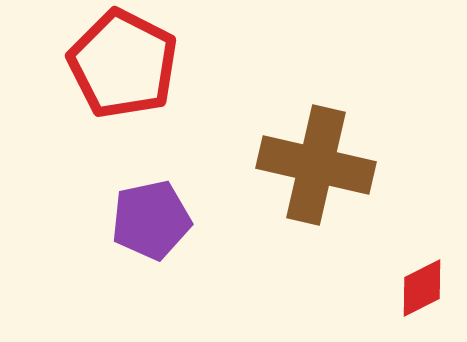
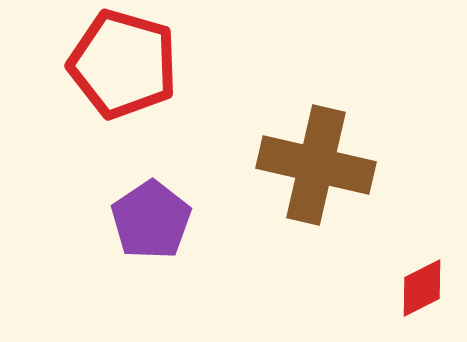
red pentagon: rotated 11 degrees counterclockwise
purple pentagon: rotated 22 degrees counterclockwise
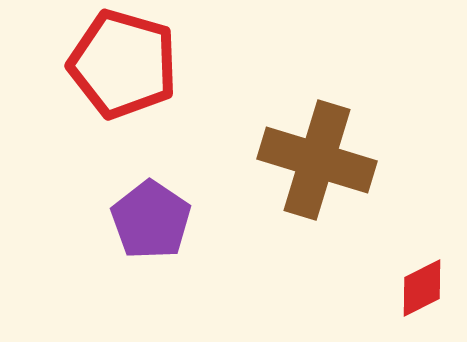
brown cross: moved 1 px right, 5 px up; rotated 4 degrees clockwise
purple pentagon: rotated 4 degrees counterclockwise
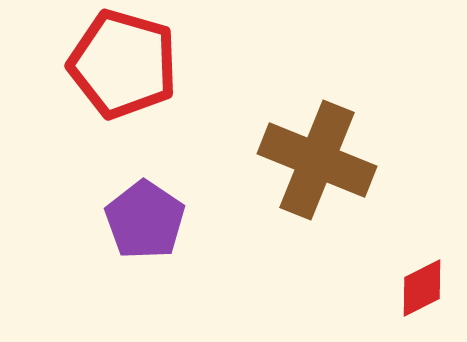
brown cross: rotated 5 degrees clockwise
purple pentagon: moved 6 px left
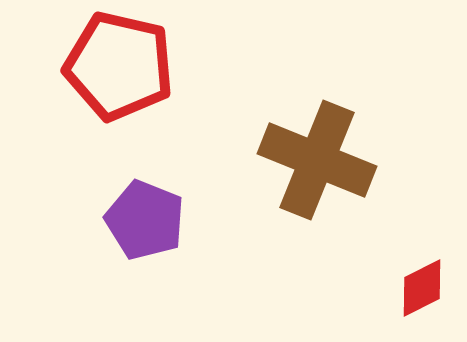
red pentagon: moved 4 px left, 2 px down; rotated 3 degrees counterclockwise
purple pentagon: rotated 12 degrees counterclockwise
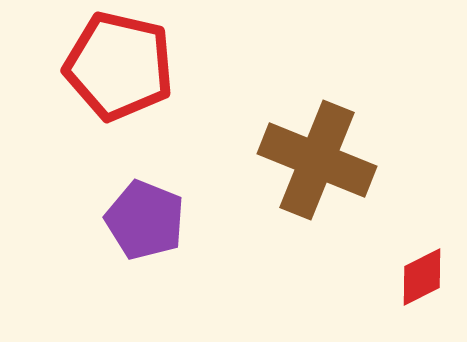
red diamond: moved 11 px up
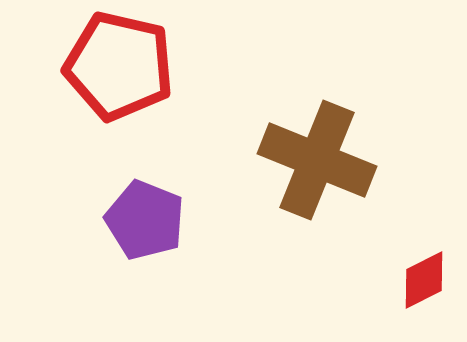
red diamond: moved 2 px right, 3 px down
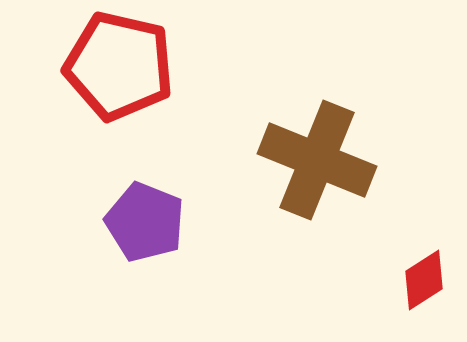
purple pentagon: moved 2 px down
red diamond: rotated 6 degrees counterclockwise
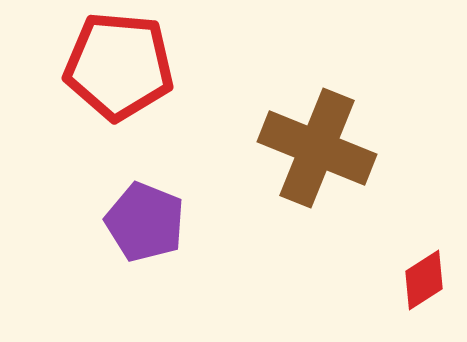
red pentagon: rotated 8 degrees counterclockwise
brown cross: moved 12 px up
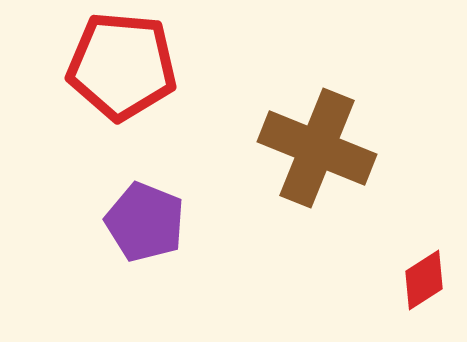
red pentagon: moved 3 px right
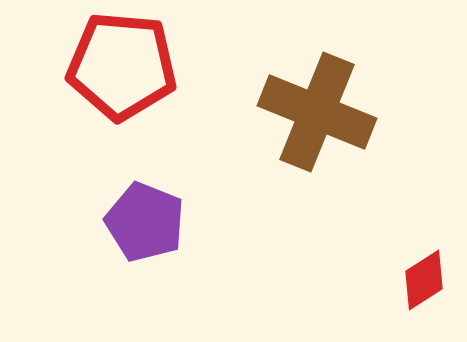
brown cross: moved 36 px up
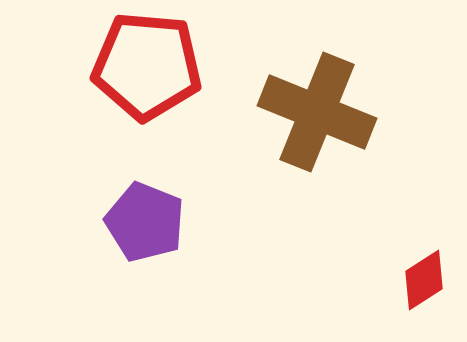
red pentagon: moved 25 px right
